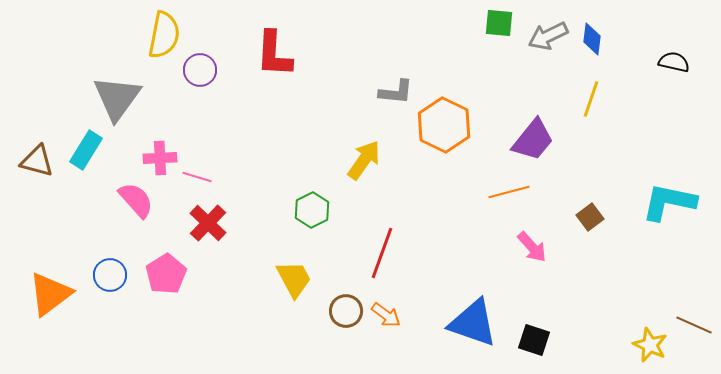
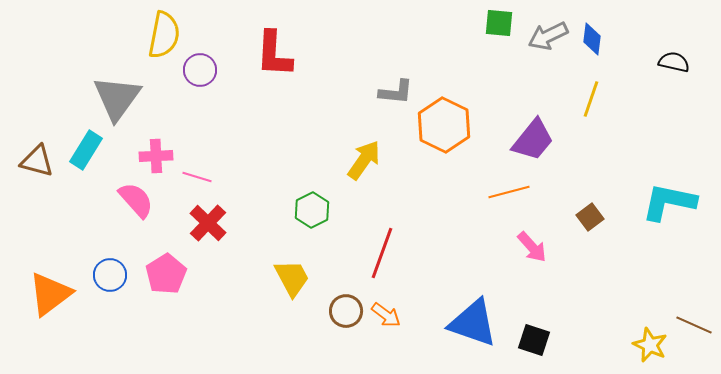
pink cross: moved 4 px left, 2 px up
yellow trapezoid: moved 2 px left, 1 px up
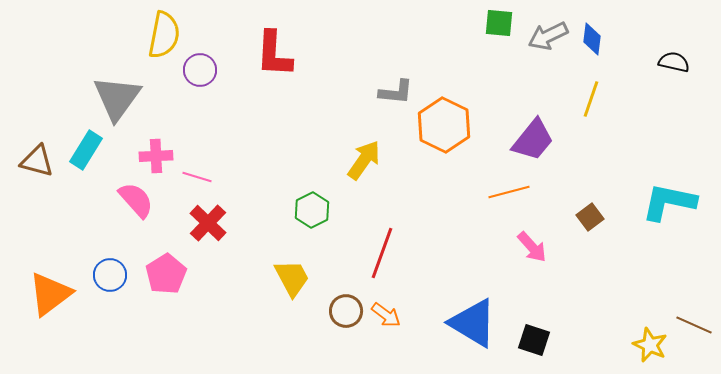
blue triangle: rotated 12 degrees clockwise
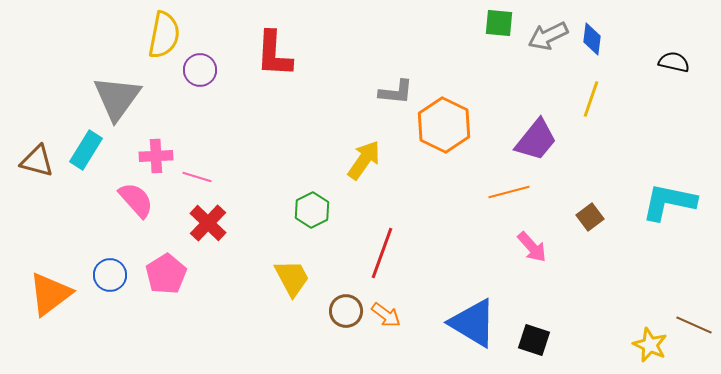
purple trapezoid: moved 3 px right
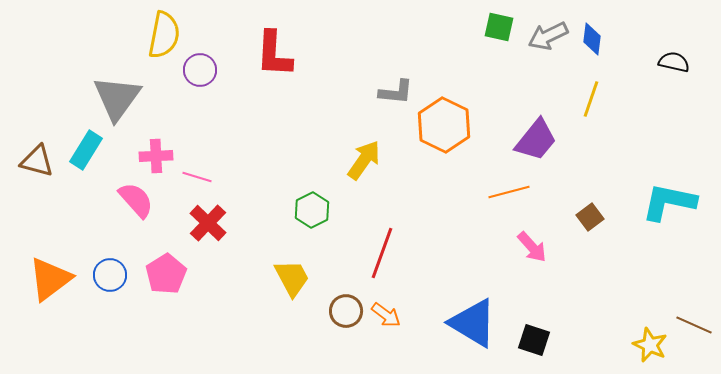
green square: moved 4 px down; rotated 8 degrees clockwise
orange triangle: moved 15 px up
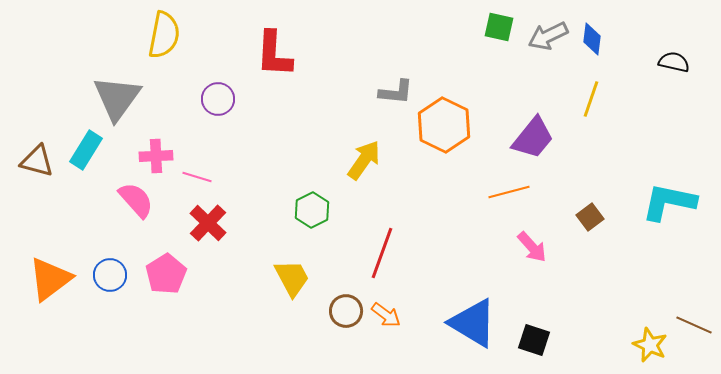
purple circle: moved 18 px right, 29 px down
purple trapezoid: moved 3 px left, 2 px up
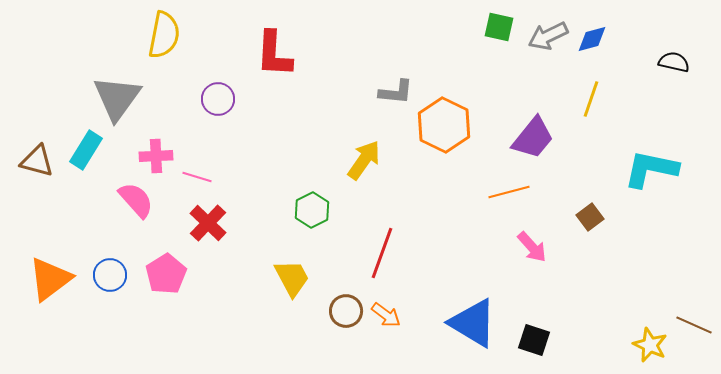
blue diamond: rotated 68 degrees clockwise
cyan L-shape: moved 18 px left, 33 px up
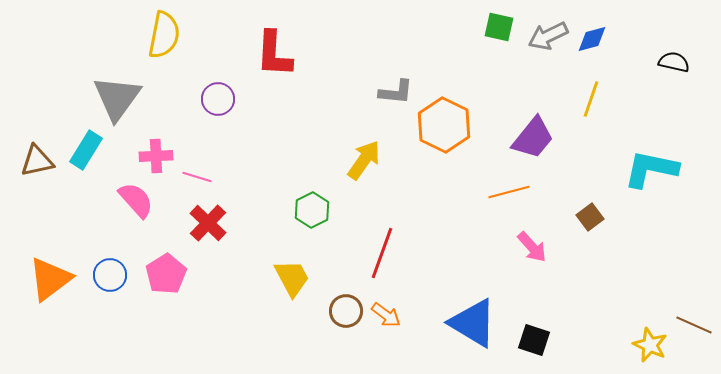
brown triangle: rotated 27 degrees counterclockwise
